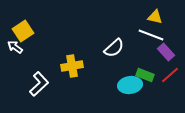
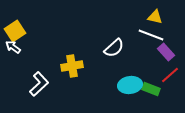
yellow square: moved 8 px left
white arrow: moved 2 px left
green rectangle: moved 6 px right, 14 px down
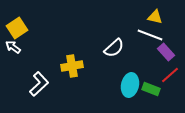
yellow square: moved 2 px right, 3 px up
white line: moved 1 px left
cyan ellipse: rotated 70 degrees counterclockwise
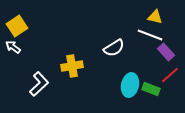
yellow square: moved 2 px up
white semicircle: rotated 10 degrees clockwise
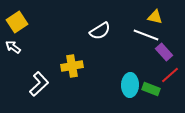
yellow square: moved 4 px up
white line: moved 4 px left
white semicircle: moved 14 px left, 17 px up
purple rectangle: moved 2 px left
cyan ellipse: rotated 10 degrees counterclockwise
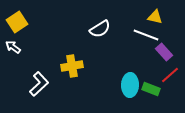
white semicircle: moved 2 px up
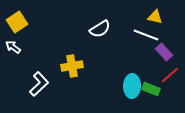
cyan ellipse: moved 2 px right, 1 px down
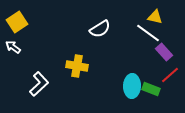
white line: moved 2 px right, 2 px up; rotated 15 degrees clockwise
yellow cross: moved 5 px right; rotated 20 degrees clockwise
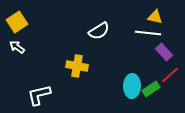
white semicircle: moved 1 px left, 2 px down
white line: rotated 30 degrees counterclockwise
white arrow: moved 4 px right
white L-shape: moved 11 px down; rotated 150 degrees counterclockwise
green rectangle: rotated 54 degrees counterclockwise
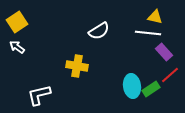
cyan ellipse: rotated 10 degrees counterclockwise
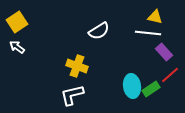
yellow cross: rotated 10 degrees clockwise
white L-shape: moved 33 px right
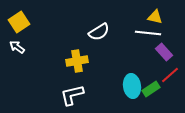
yellow square: moved 2 px right
white semicircle: moved 1 px down
yellow cross: moved 5 px up; rotated 30 degrees counterclockwise
